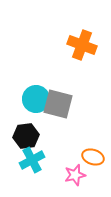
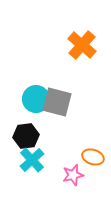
orange cross: rotated 20 degrees clockwise
gray square: moved 1 px left, 2 px up
cyan cross: rotated 15 degrees counterclockwise
pink star: moved 2 px left
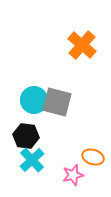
cyan circle: moved 2 px left, 1 px down
black hexagon: rotated 15 degrees clockwise
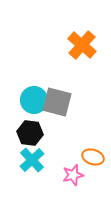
black hexagon: moved 4 px right, 3 px up
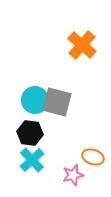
cyan circle: moved 1 px right
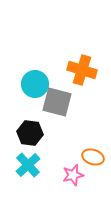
orange cross: moved 25 px down; rotated 24 degrees counterclockwise
cyan circle: moved 16 px up
cyan cross: moved 4 px left, 5 px down
